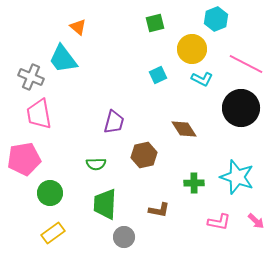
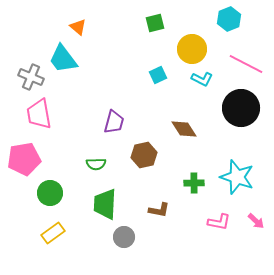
cyan hexagon: moved 13 px right
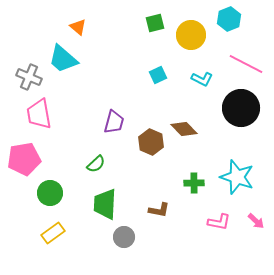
yellow circle: moved 1 px left, 14 px up
cyan trapezoid: rotated 12 degrees counterclockwise
gray cross: moved 2 px left
brown diamond: rotated 12 degrees counterclockwise
brown hexagon: moved 7 px right, 13 px up; rotated 25 degrees counterclockwise
green semicircle: rotated 42 degrees counterclockwise
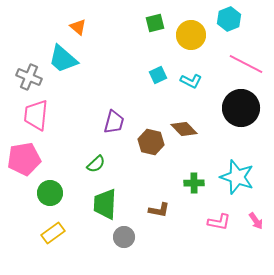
cyan L-shape: moved 11 px left, 2 px down
pink trapezoid: moved 3 px left, 1 px down; rotated 16 degrees clockwise
brown hexagon: rotated 10 degrees counterclockwise
pink arrow: rotated 12 degrees clockwise
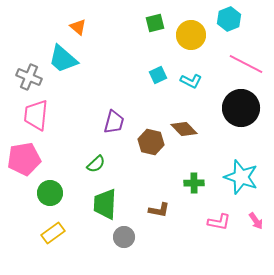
cyan star: moved 4 px right
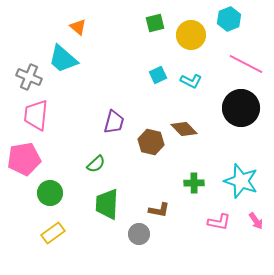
cyan star: moved 4 px down
green trapezoid: moved 2 px right
gray circle: moved 15 px right, 3 px up
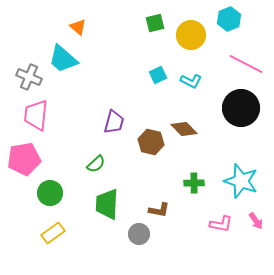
pink L-shape: moved 2 px right, 2 px down
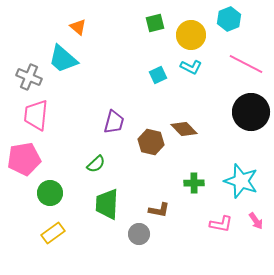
cyan L-shape: moved 14 px up
black circle: moved 10 px right, 4 px down
